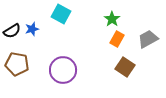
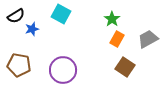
black semicircle: moved 4 px right, 15 px up
brown pentagon: moved 2 px right, 1 px down
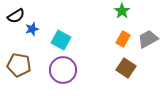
cyan square: moved 26 px down
green star: moved 10 px right, 8 px up
orange rectangle: moved 6 px right
brown square: moved 1 px right, 1 px down
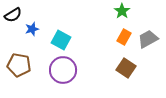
black semicircle: moved 3 px left, 1 px up
orange rectangle: moved 1 px right, 2 px up
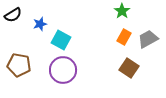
blue star: moved 8 px right, 5 px up
brown square: moved 3 px right
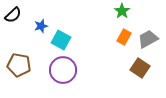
black semicircle: rotated 12 degrees counterclockwise
blue star: moved 1 px right, 2 px down
brown square: moved 11 px right
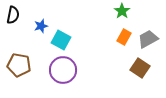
black semicircle: rotated 36 degrees counterclockwise
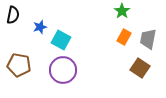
blue star: moved 1 px left, 1 px down
gray trapezoid: rotated 50 degrees counterclockwise
